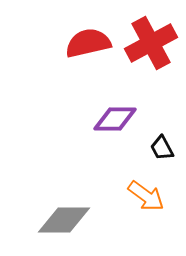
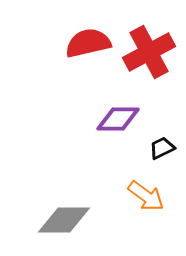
red cross: moved 2 px left, 9 px down
purple diamond: moved 3 px right
black trapezoid: rotated 92 degrees clockwise
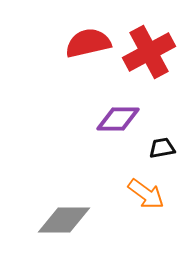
black trapezoid: rotated 16 degrees clockwise
orange arrow: moved 2 px up
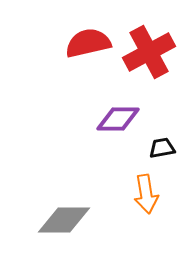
orange arrow: rotated 45 degrees clockwise
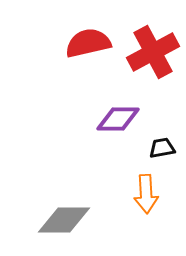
red cross: moved 4 px right
orange arrow: rotated 6 degrees clockwise
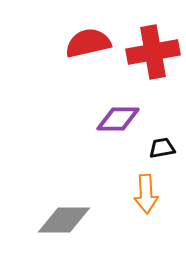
red cross: rotated 18 degrees clockwise
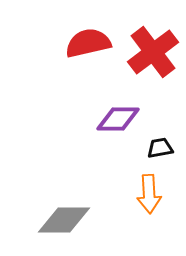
red cross: rotated 27 degrees counterclockwise
black trapezoid: moved 2 px left
orange arrow: moved 3 px right
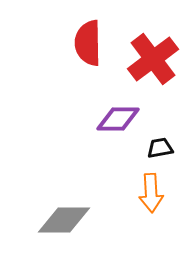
red semicircle: rotated 78 degrees counterclockwise
red cross: moved 7 px down
orange arrow: moved 2 px right, 1 px up
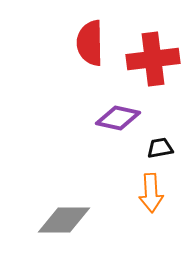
red semicircle: moved 2 px right
red cross: rotated 30 degrees clockwise
purple diamond: moved 1 px up; rotated 12 degrees clockwise
